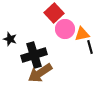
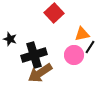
pink circle: moved 9 px right, 26 px down
black line: rotated 48 degrees clockwise
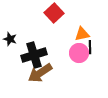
black line: rotated 32 degrees counterclockwise
pink circle: moved 5 px right, 2 px up
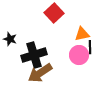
pink circle: moved 2 px down
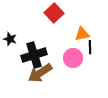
pink circle: moved 6 px left, 3 px down
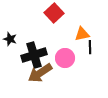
pink circle: moved 8 px left
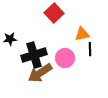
black star: rotated 24 degrees counterclockwise
black line: moved 2 px down
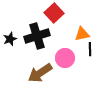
black star: rotated 16 degrees counterclockwise
black cross: moved 3 px right, 19 px up
